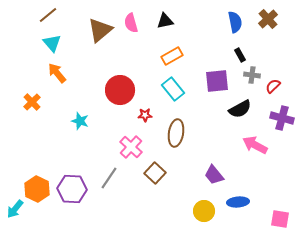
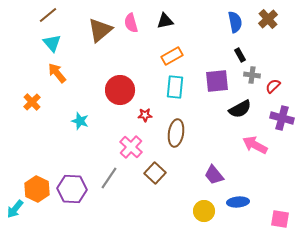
cyan rectangle: moved 2 px right, 2 px up; rotated 45 degrees clockwise
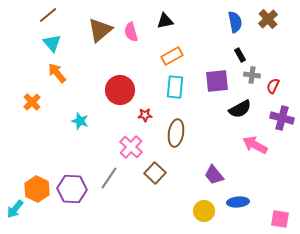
pink semicircle: moved 9 px down
red semicircle: rotated 21 degrees counterclockwise
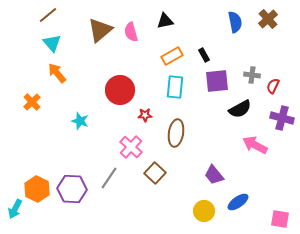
black rectangle: moved 36 px left
blue ellipse: rotated 30 degrees counterclockwise
cyan arrow: rotated 12 degrees counterclockwise
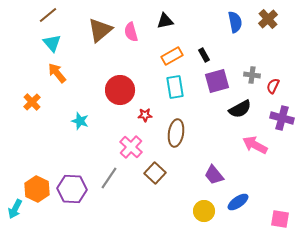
purple square: rotated 10 degrees counterclockwise
cyan rectangle: rotated 15 degrees counterclockwise
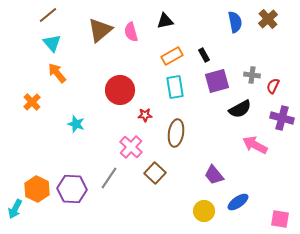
cyan star: moved 4 px left, 3 px down
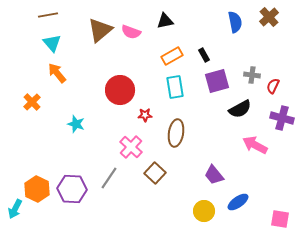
brown line: rotated 30 degrees clockwise
brown cross: moved 1 px right, 2 px up
pink semicircle: rotated 54 degrees counterclockwise
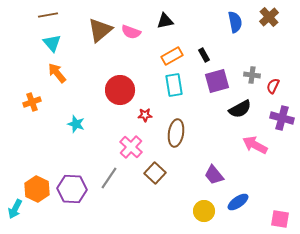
cyan rectangle: moved 1 px left, 2 px up
orange cross: rotated 24 degrees clockwise
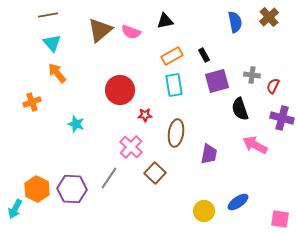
black semicircle: rotated 100 degrees clockwise
purple trapezoid: moved 5 px left, 21 px up; rotated 130 degrees counterclockwise
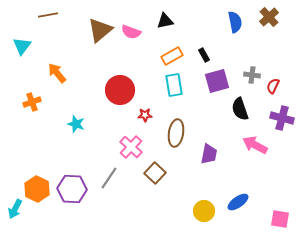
cyan triangle: moved 30 px left, 3 px down; rotated 18 degrees clockwise
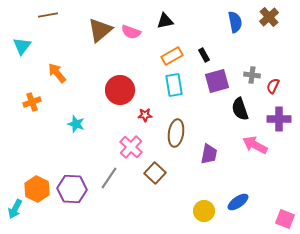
purple cross: moved 3 px left, 1 px down; rotated 15 degrees counterclockwise
pink square: moved 5 px right; rotated 12 degrees clockwise
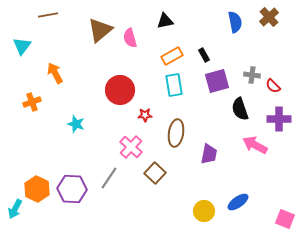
pink semicircle: moved 1 px left, 6 px down; rotated 54 degrees clockwise
orange arrow: moved 2 px left; rotated 10 degrees clockwise
red semicircle: rotated 70 degrees counterclockwise
